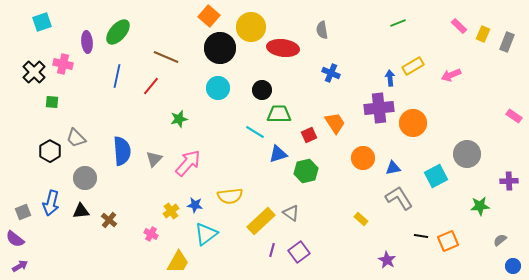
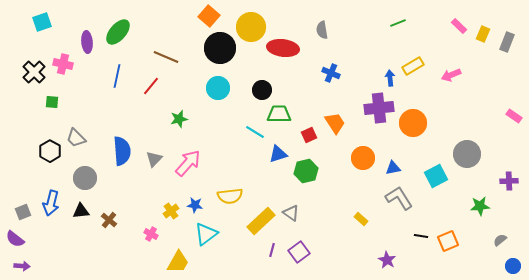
purple arrow at (20, 266): moved 2 px right; rotated 35 degrees clockwise
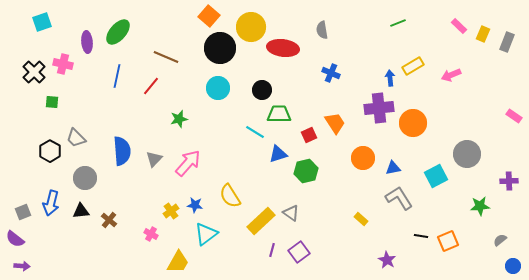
yellow semicircle at (230, 196): rotated 65 degrees clockwise
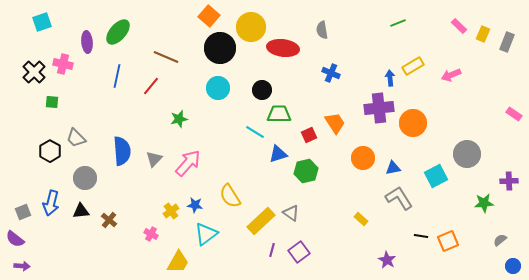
pink rectangle at (514, 116): moved 2 px up
green star at (480, 206): moved 4 px right, 3 px up
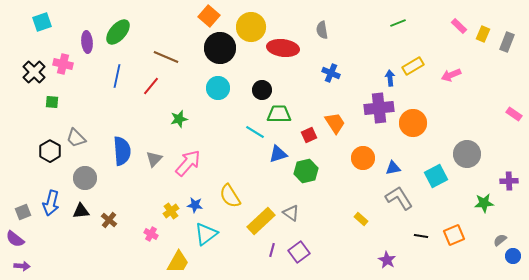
orange square at (448, 241): moved 6 px right, 6 px up
blue circle at (513, 266): moved 10 px up
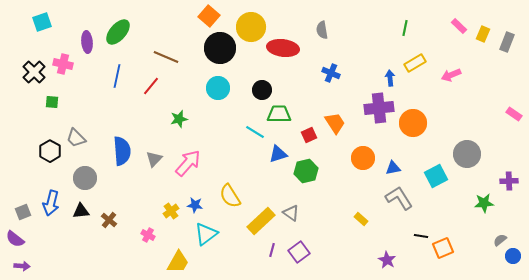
green line at (398, 23): moved 7 px right, 5 px down; rotated 56 degrees counterclockwise
yellow rectangle at (413, 66): moved 2 px right, 3 px up
pink cross at (151, 234): moved 3 px left, 1 px down
orange square at (454, 235): moved 11 px left, 13 px down
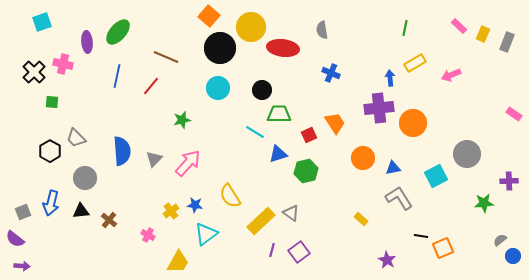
green star at (179, 119): moved 3 px right, 1 px down
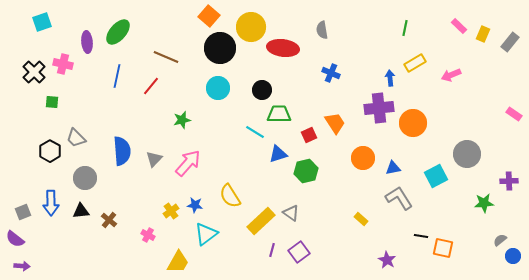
gray rectangle at (507, 42): moved 3 px right; rotated 18 degrees clockwise
blue arrow at (51, 203): rotated 15 degrees counterclockwise
orange square at (443, 248): rotated 35 degrees clockwise
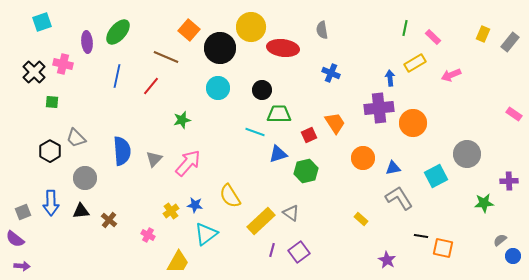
orange square at (209, 16): moved 20 px left, 14 px down
pink rectangle at (459, 26): moved 26 px left, 11 px down
cyan line at (255, 132): rotated 12 degrees counterclockwise
